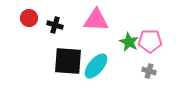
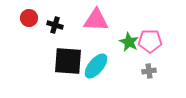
gray cross: rotated 24 degrees counterclockwise
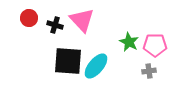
pink triangle: moved 14 px left; rotated 44 degrees clockwise
pink pentagon: moved 5 px right, 4 px down
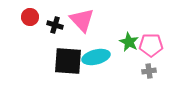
red circle: moved 1 px right, 1 px up
pink pentagon: moved 4 px left
cyan ellipse: moved 9 px up; rotated 36 degrees clockwise
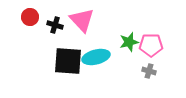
green star: rotated 30 degrees clockwise
gray cross: rotated 24 degrees clockwise
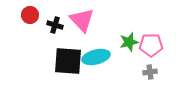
red circle: moved 2 px up
gray cross: moved 1 px right, 1 px down; rotated 24 degrees counterclockwise
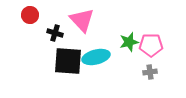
black cross: moved 8 px down
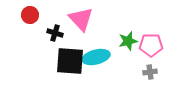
pink triangle: moved 1 px left, 1 px up
green star: moved 1 px left, 1 px up
black square: moved 2 px right
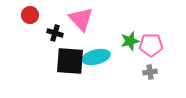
green star: moved 2 px right
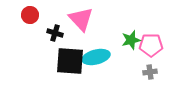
green star: moved 1 px right, 1 px up
